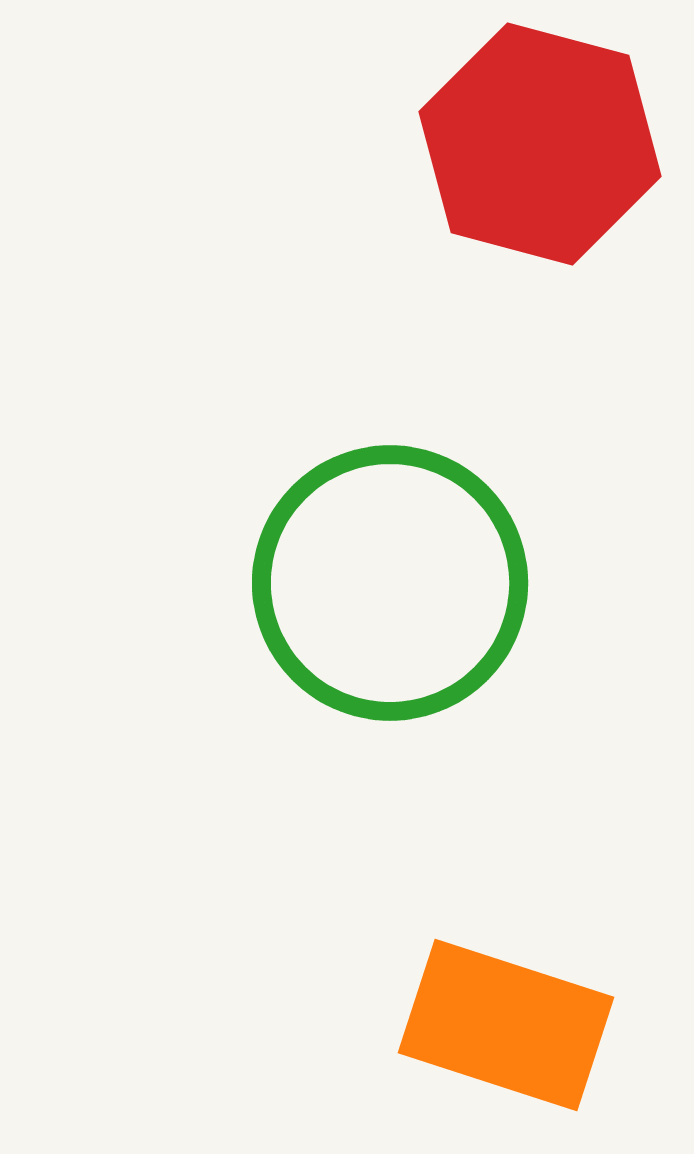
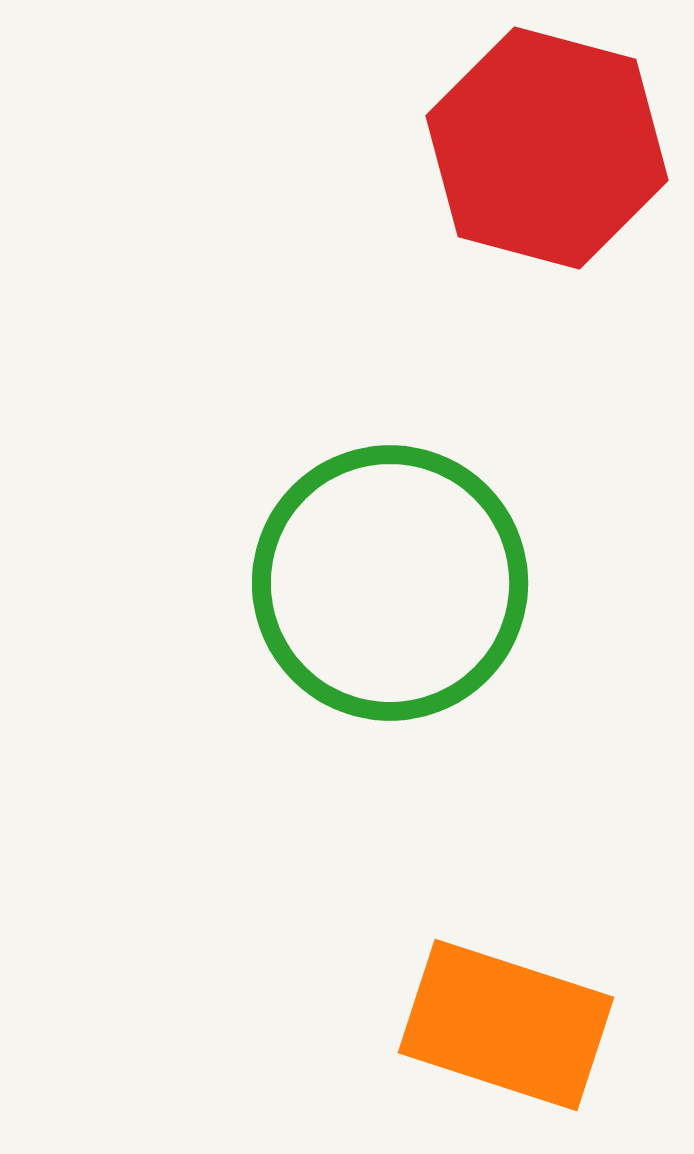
red hexagon: moved 7 px right, 4 px down
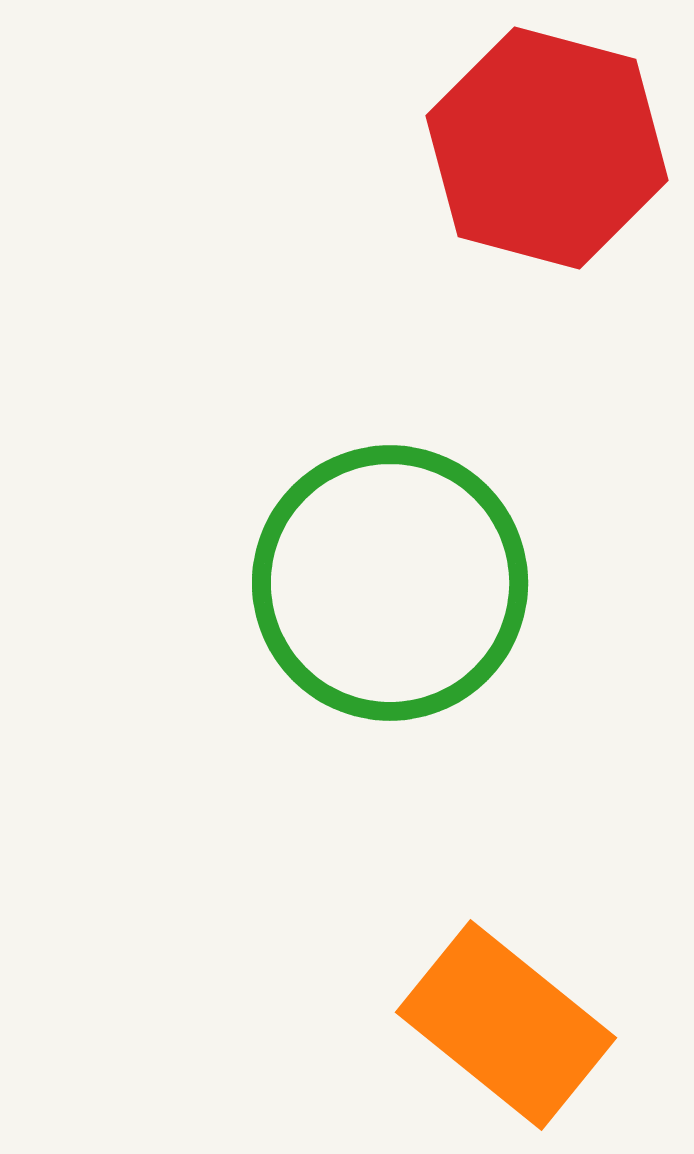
orange rectangle: rotated 21 degrees clockwise
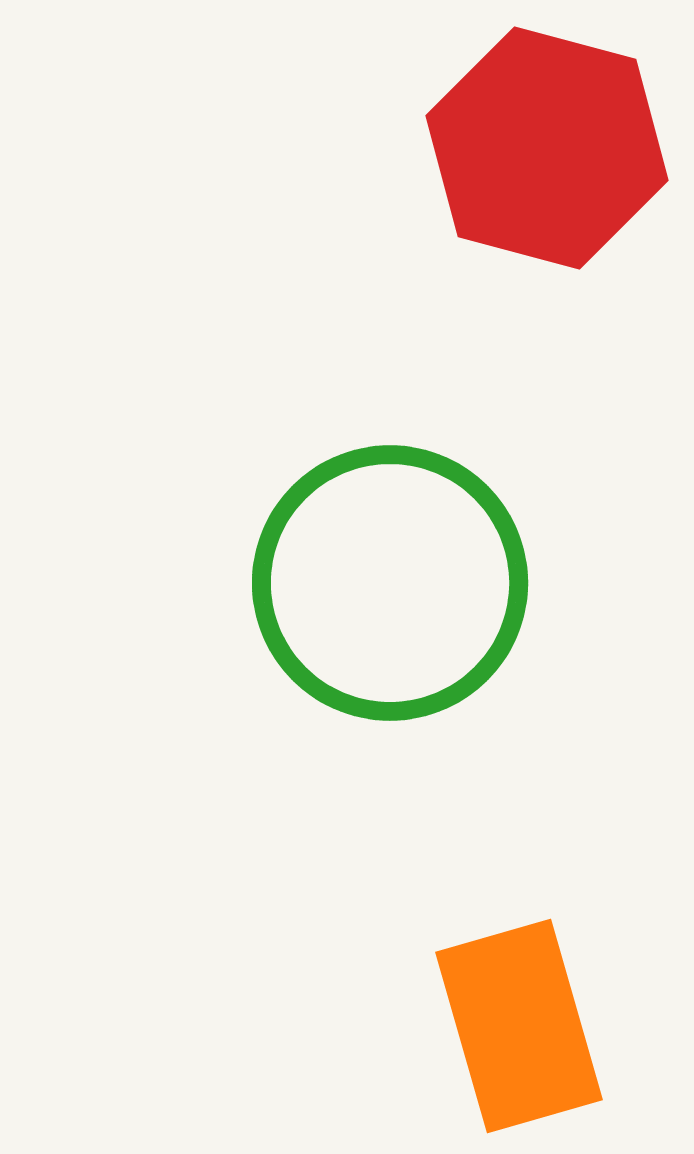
orange rectangle: moved 13 px right, 1 px down; rotated 35 degrees clockwise
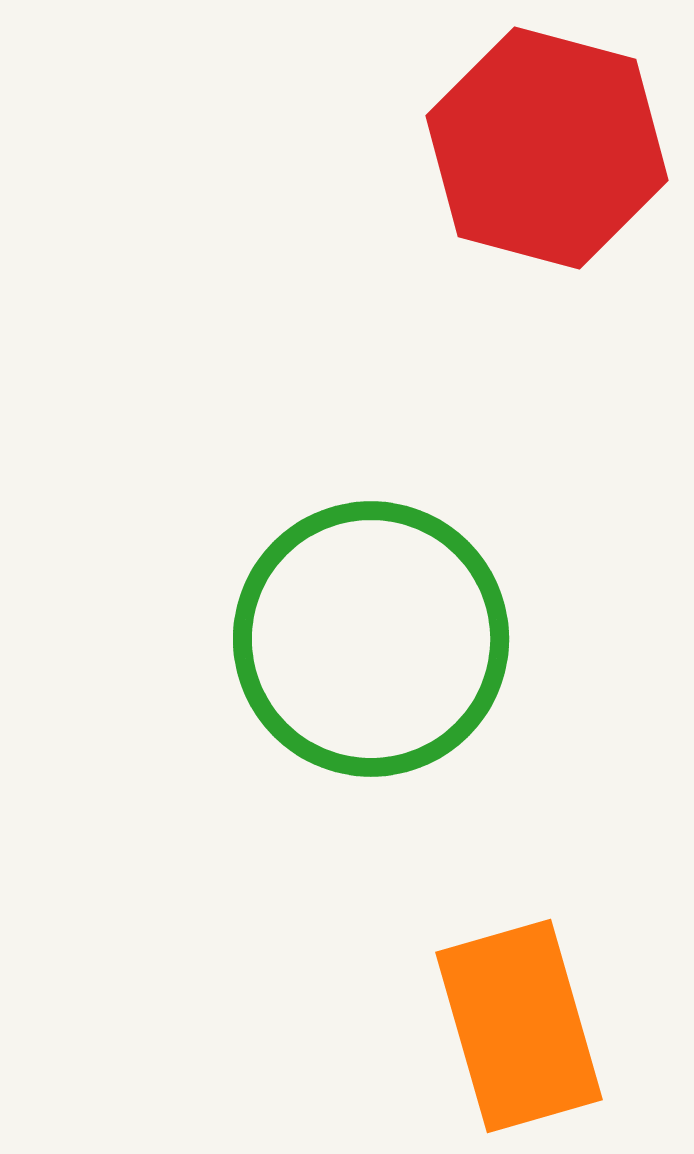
green circle: moved 19 px left, 56 px down
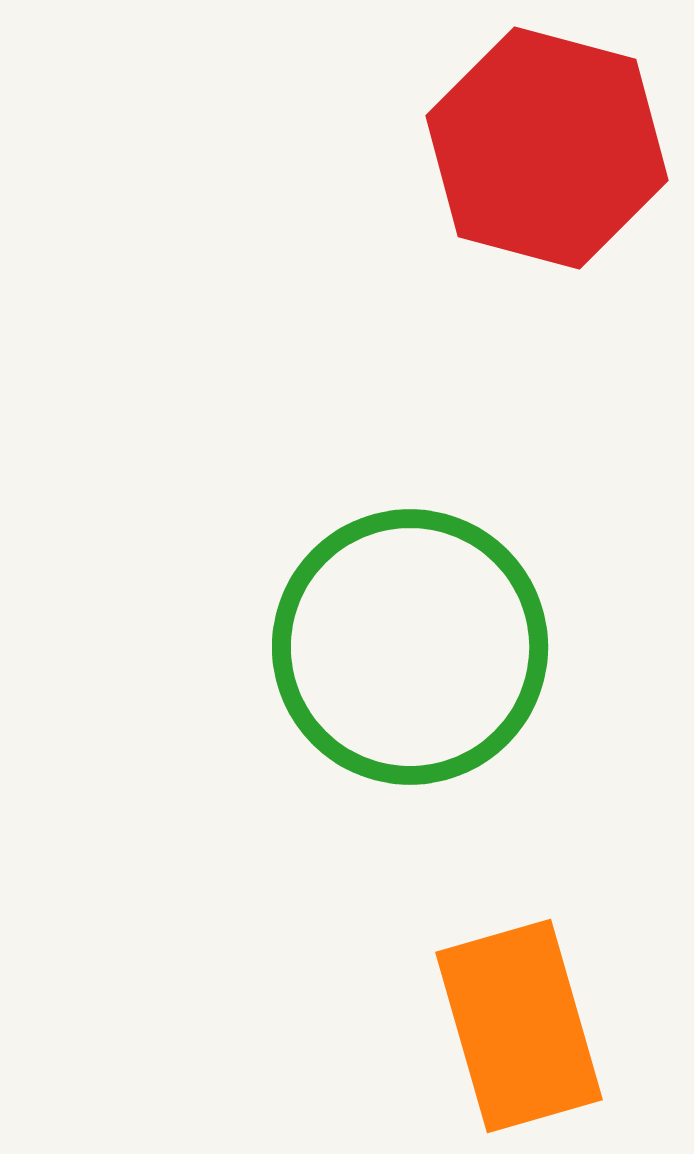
green circle: moved 39 px right, 8 px down
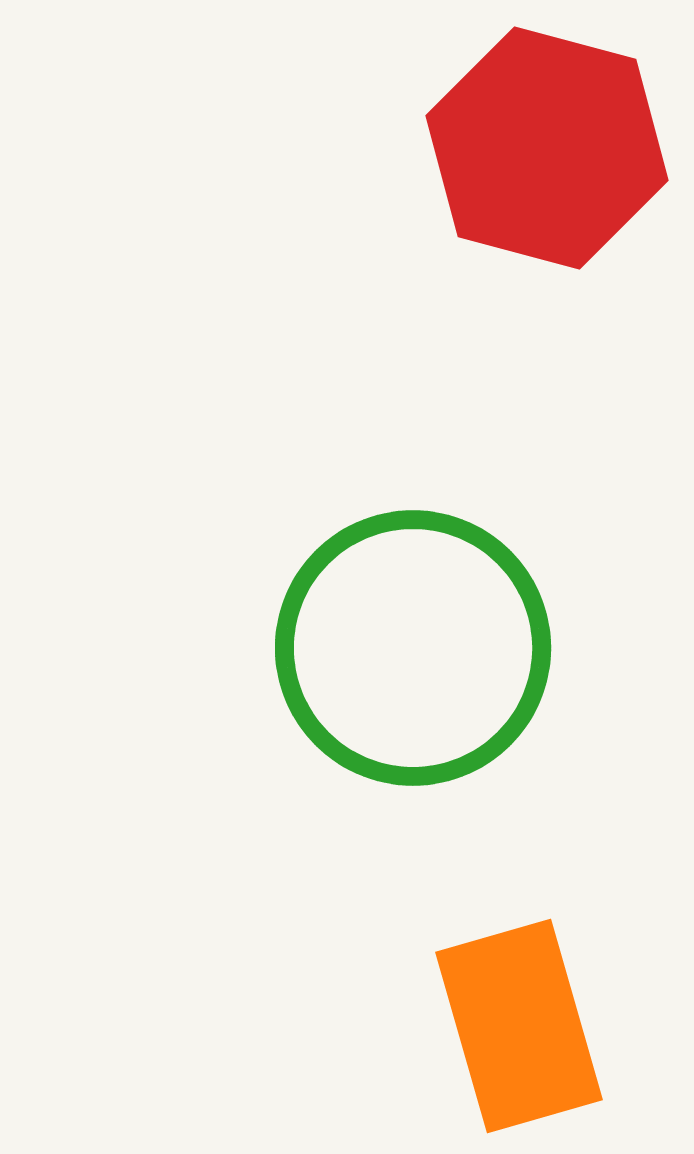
green circle: moved 3 px right, 1 px down
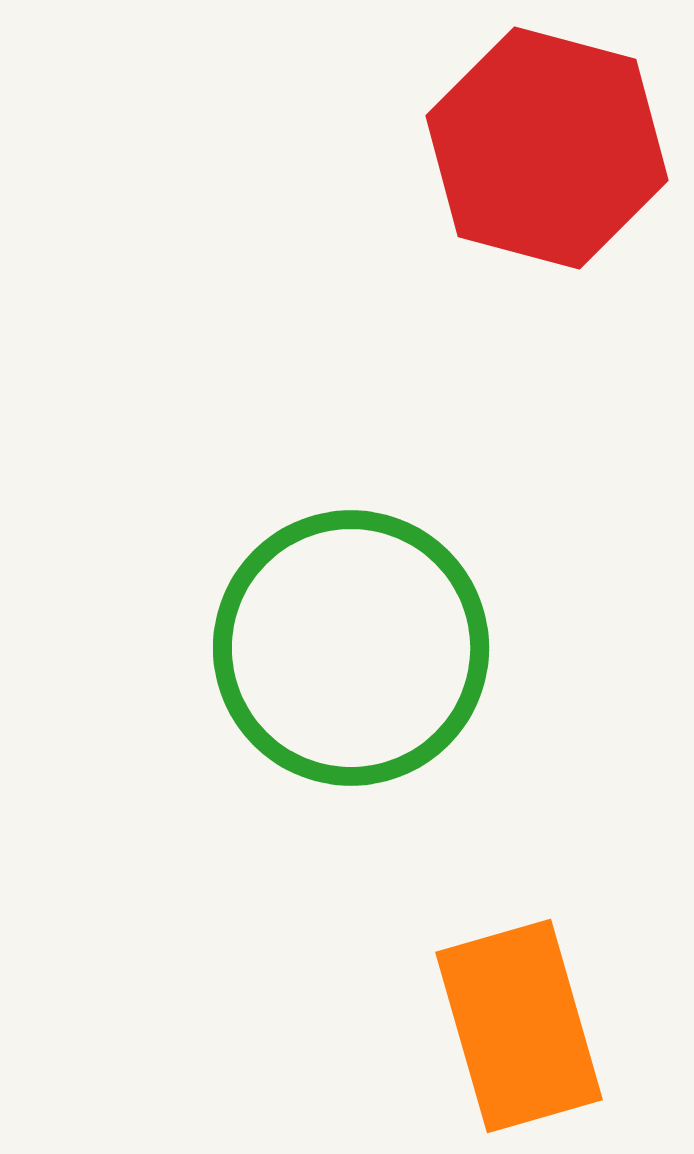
green circle: moved 62 px left
